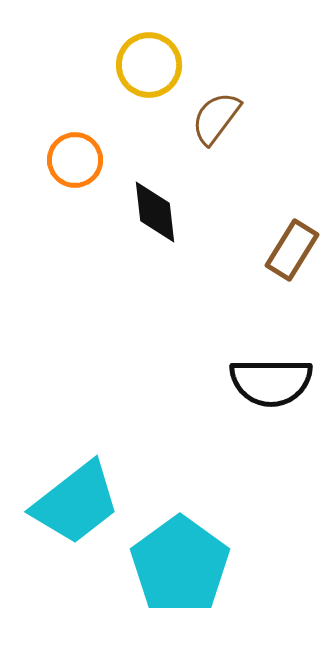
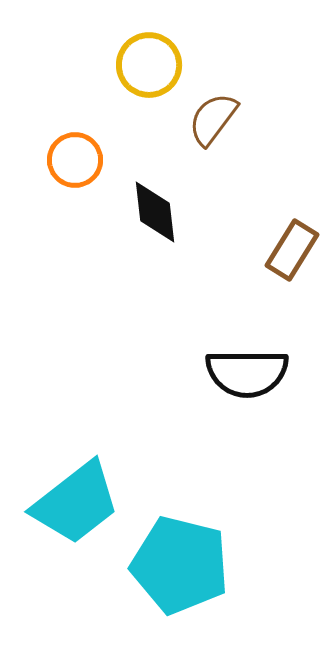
brown semicircle: moved 3 px left, 1 px down
black semicircle: moved 24 px left, 9 px up
cyan pentagon: rotated 22 degrees counterclockwise
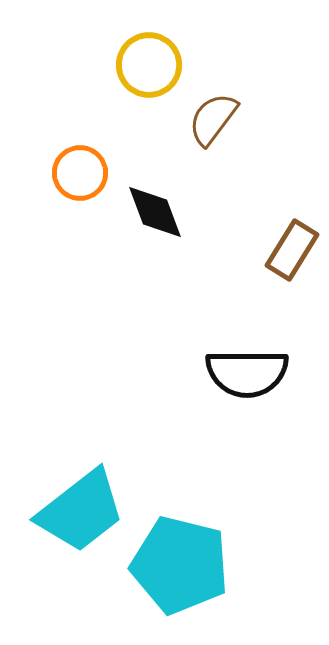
orange circle: moved 5 px right, 13 px down
black diamond: rotated 14 degrees counterclockwise
cyan trapezoid: moved 5 px right, 8 px down
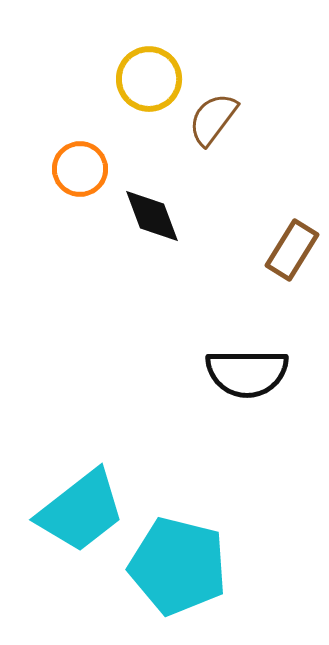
yellow circle: moved 14 px down
orange circle: moved 4 px up
black diamond: moved 3 px left, 4 px down
cyan pentagon: moved 2 px left, 1 px down
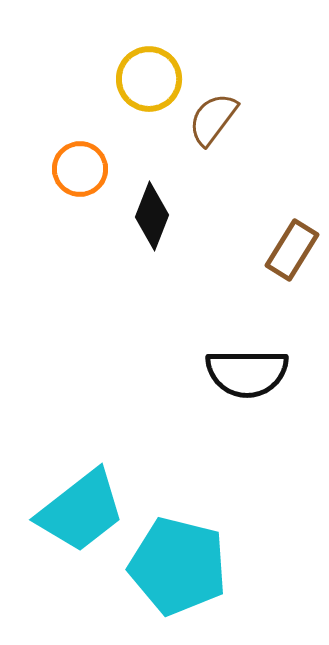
black diamond: rotated 42 degrees clockwise
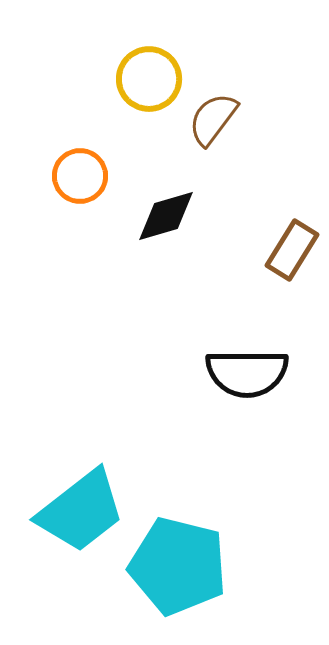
orange circle: moved 7 px down
black diamond: moved 14 px right; rotated 52 degrees clockwise
